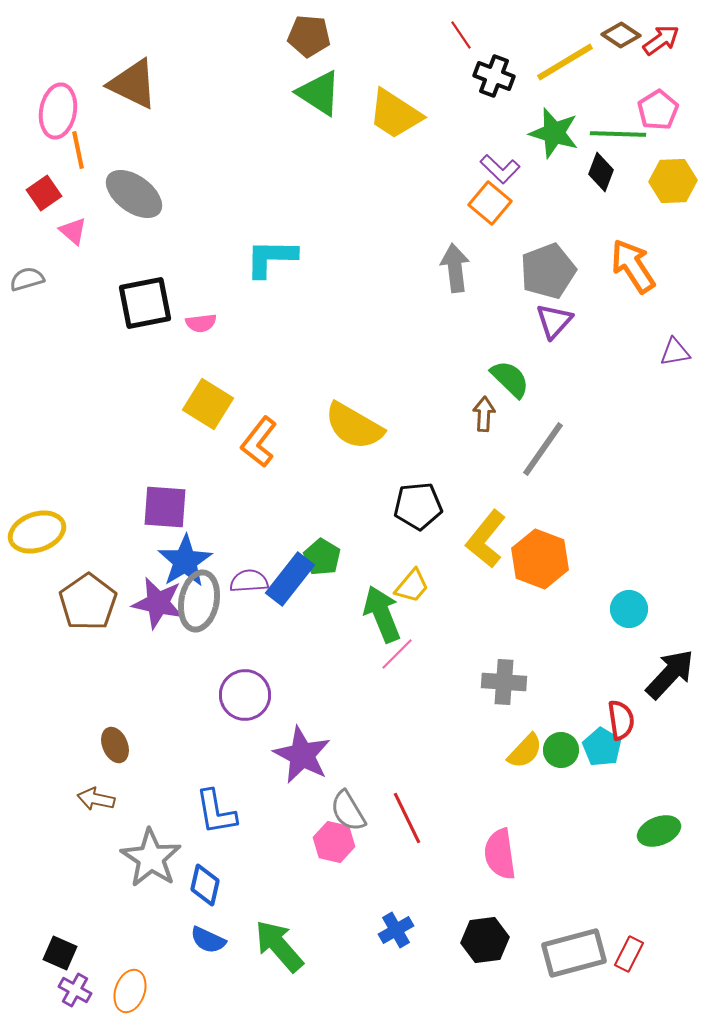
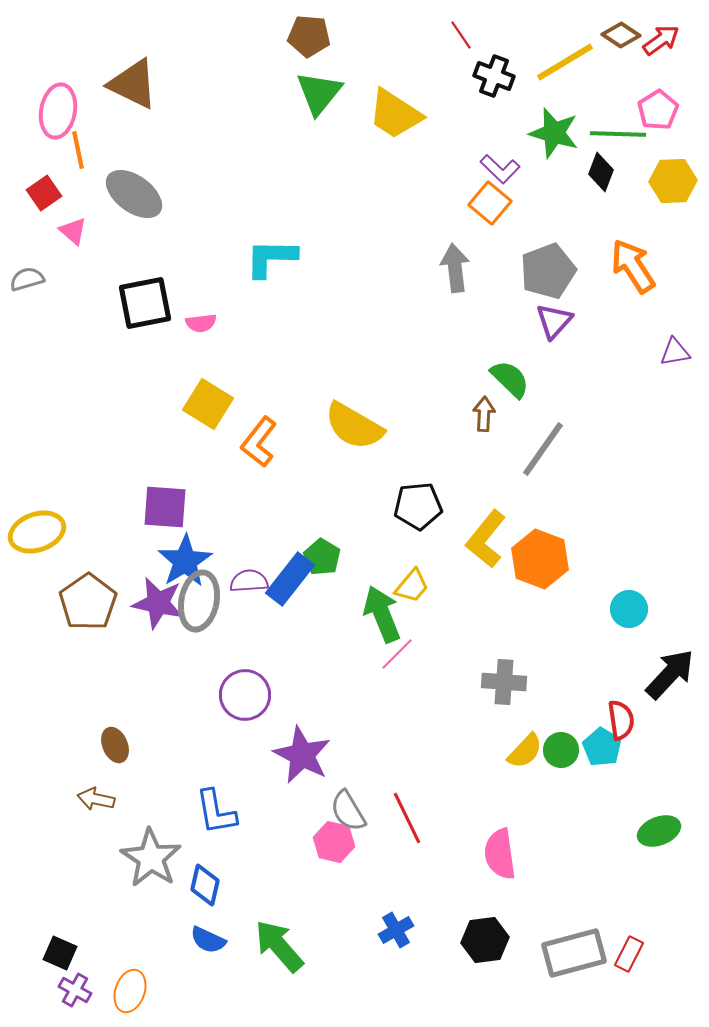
green triangle at (319, 93): rotated 36 degrees clockwise
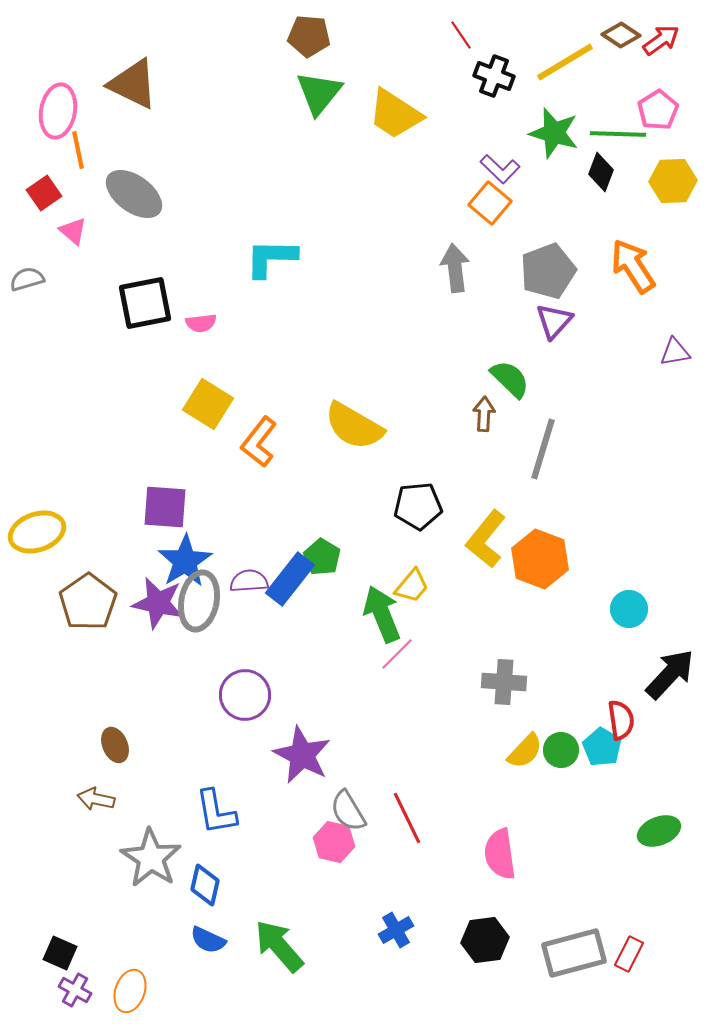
gray line at (543, 449): rotated 18 degrees counterclockwise
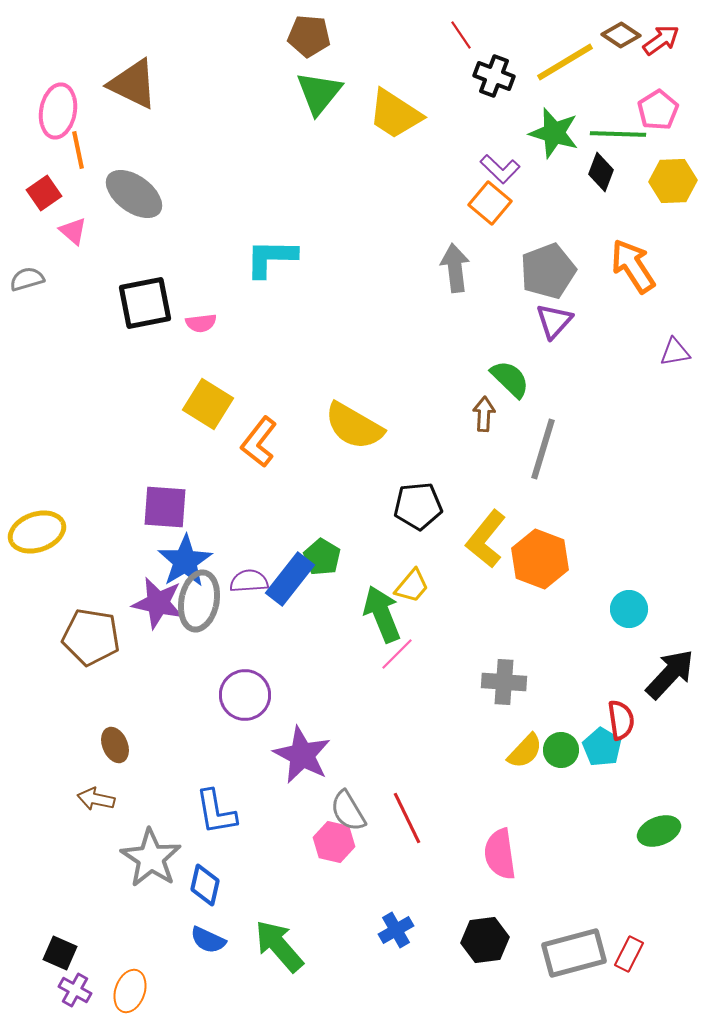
brown pentagon at (88, 602): moved 3 px right, 35 px down; rotated 28 degrees counterclockwise
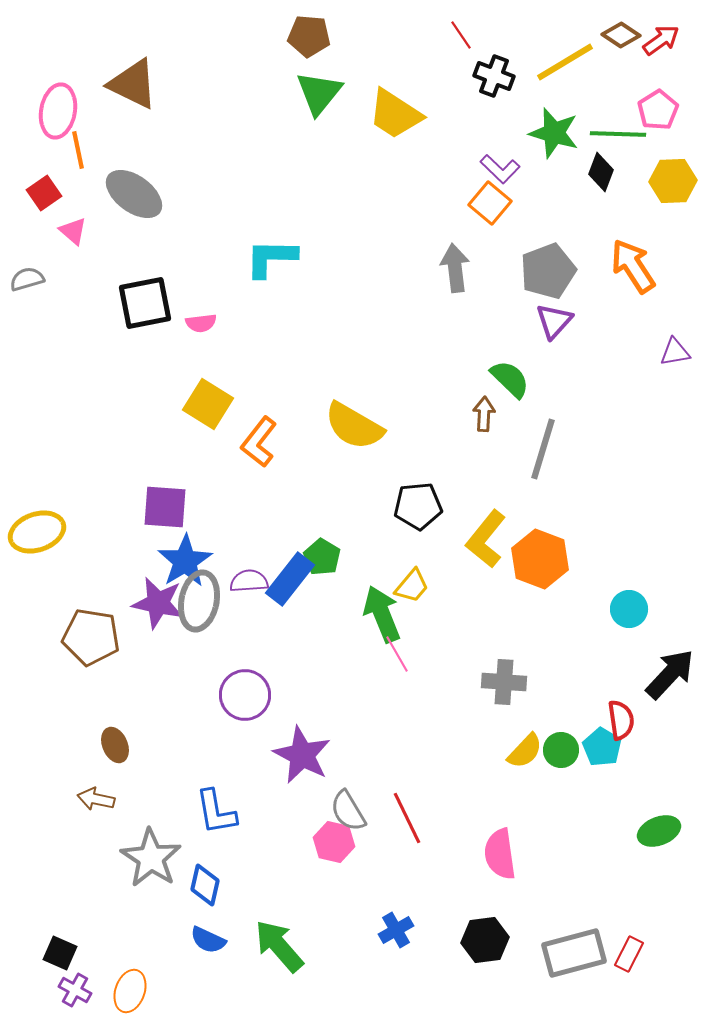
pink line at (397, 654): rotated 75 degrees counterclockwise
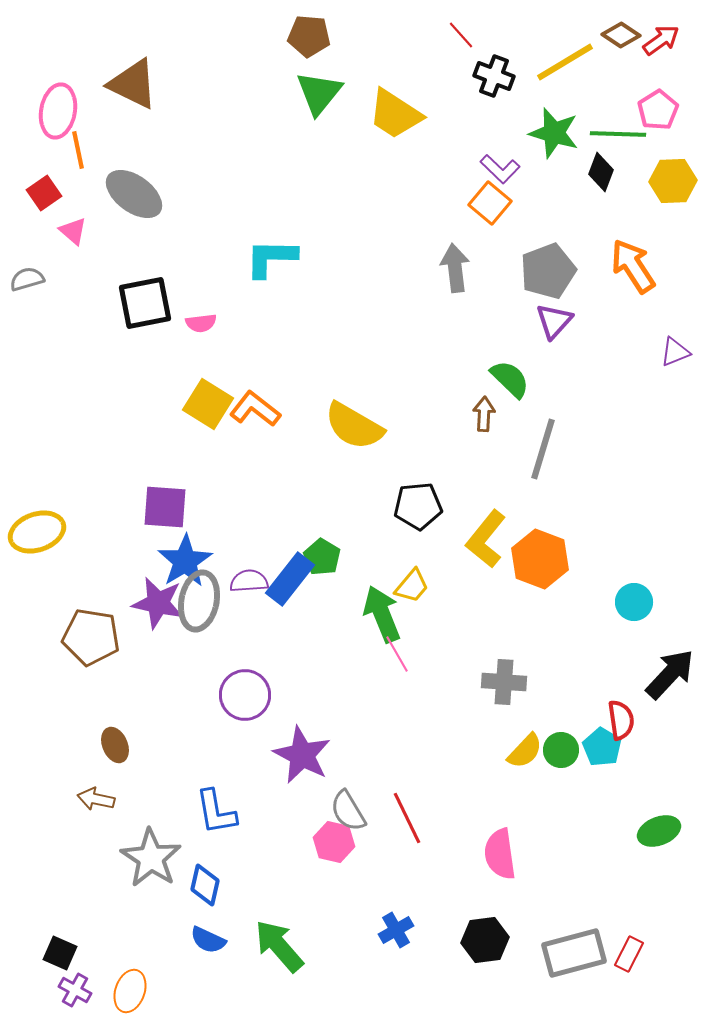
red line at (461, 35): rotated 8 degrees counterclockwise
purple triangle at (675, 352): rotated 12 degrees counterclockwise
orange L-shape at (259, 442): moved 4 px left, 33 px up; rotated 90 degrees clockwise
cyan circle at (629, 609): moved 5 px right, 7 px up
